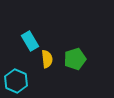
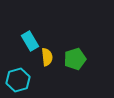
yellow semicircle: moved 2 px up
cyan hexagon: moved 2 px right, 1 px up; rotated 20 degrees clockwise
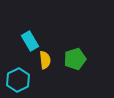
yellow semicircle: moved 2 px left, 3 px down
cyan hexagon: rotated 10 degrees counterclockwise
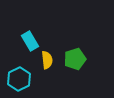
yellow semicircle: moved 2 px right
cyan hexagon: moved 1 px right, 1 px up
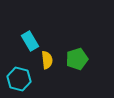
green pentagon: moved 2 px right
cyan hexagon: rotated 20 degrees counterclockwise
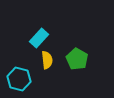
cyan rectangle: moved 9 px right, 3 px up; rotated 72 degrees clockwise
green pentagon: rotated 25 degrees counterclockwise
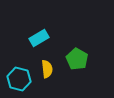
cyan rectangle: rotated 18 degrees clockwise
yellow semicircle: moved 9 px down
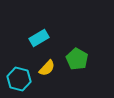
yellow semicircle: moved 1 px up; rotated 48 degrees clockwise
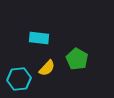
cyan rectangle: rotated 36 degrees clockwise
cyan hexagon: rotated 20 degrees counterclockwise
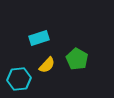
cyan rectangle: rotated 24 degrees counterclockwise
yellow semicircle: moved 3 px up
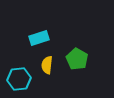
yellow semicircle: rotated 144 degrees clockwise
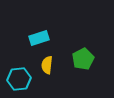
green pentagon: moved 6 px right; rotated 15 degrees clockwise
